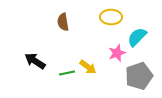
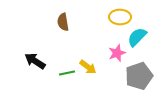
yellow ellipse: moved 9 px right
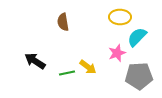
gray pentagon: rotated 16 degrees clockwise
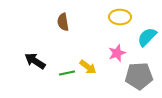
cyan semicircle: moved 10 px right
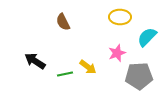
brown semicircle: rotated 18 degrees counterclockwise
green line: moved 2 px left, 1 px down
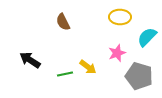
black arrow: moved 5 px left, 1 px up
gray pentagon: rotated 20 degrees clockwise
